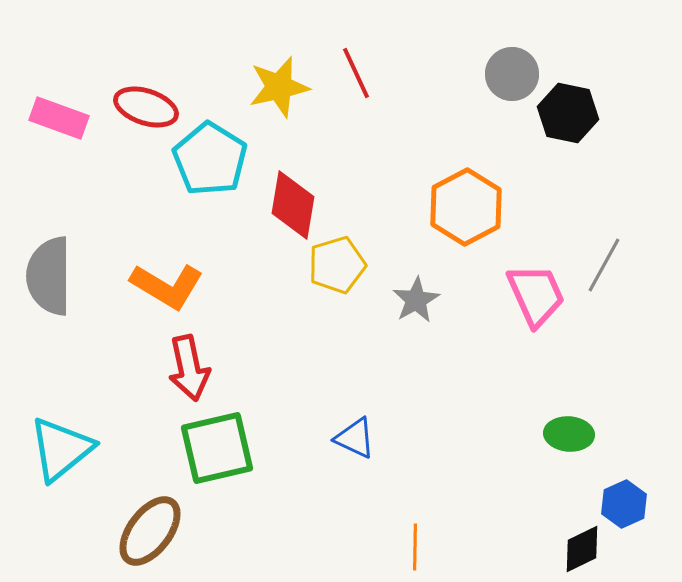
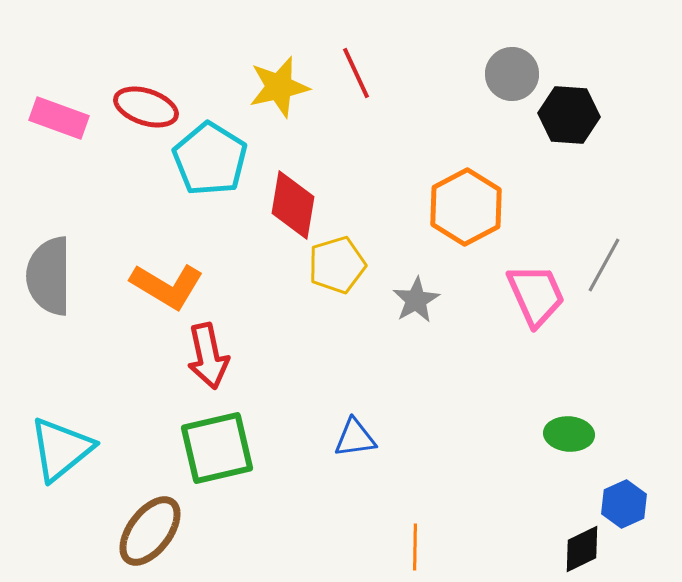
black hexagon: moved 1 px right, 2 px down; rotated 8 degrees counterclockwise
red arrow: moved 19 px right, 12 px up
blue triangle: rotated 33 degrees counterclockwise
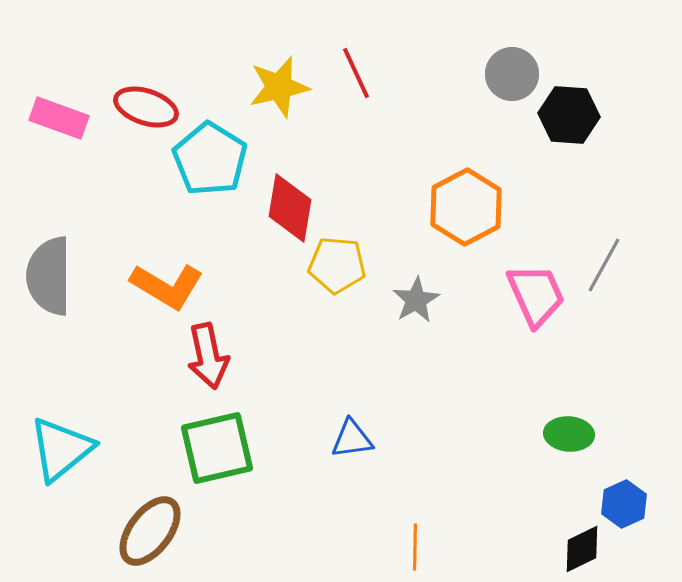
red diamond: moved 3 px left, 3 px down
yellow pentagon: rotated 22 degrees clockwise
blue triangle: moved 3 px left, 1 px down
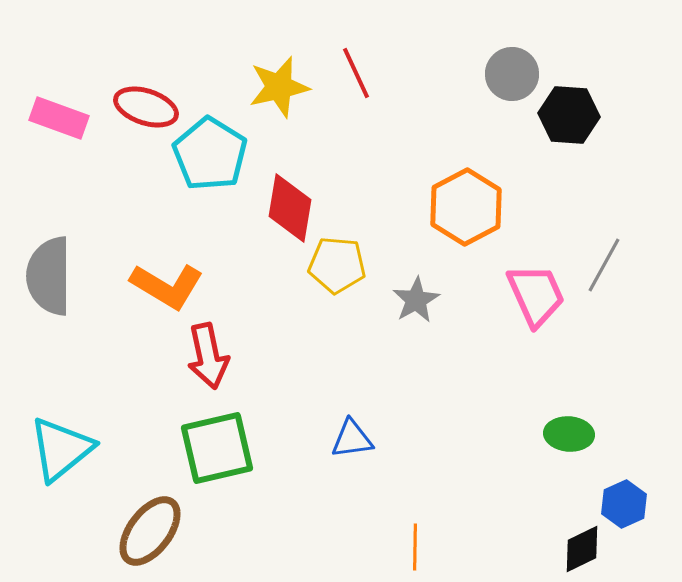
cyan pentagon: moved 5 px up
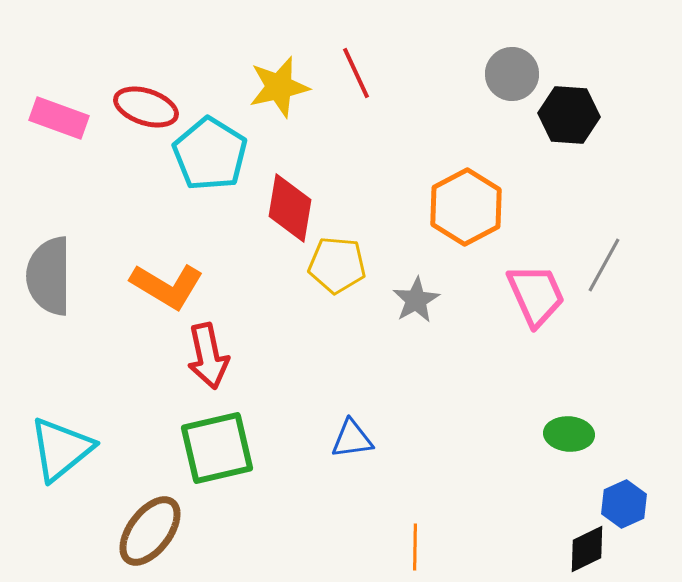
black diamond: moved 5 px right
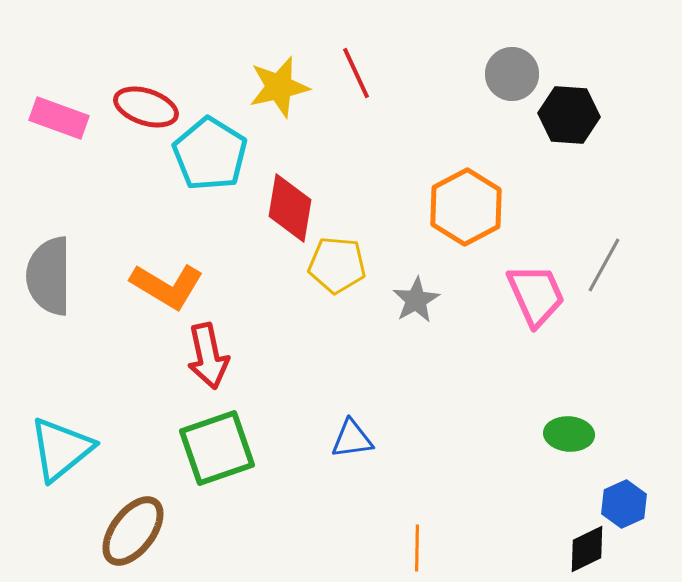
green square: rotated 6 degrees counterclockwise
brown ellipse: moved 17 px left
orange line: moved 2 px right, 1 px down
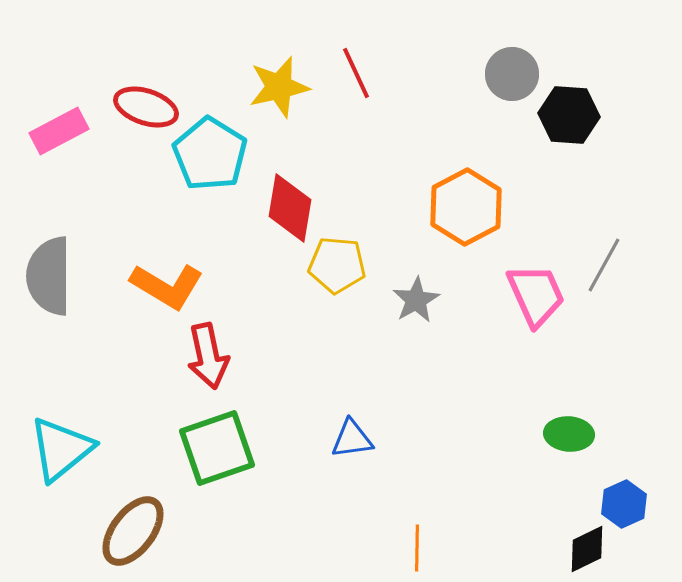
pink rectangle: moved 13 px down; rotated 48 degrees counterclockwise
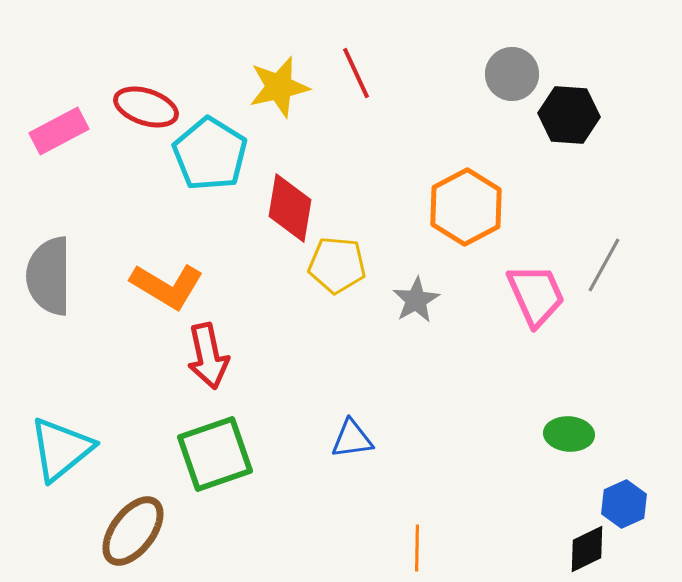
green square: moved 2 px left, 6 px down
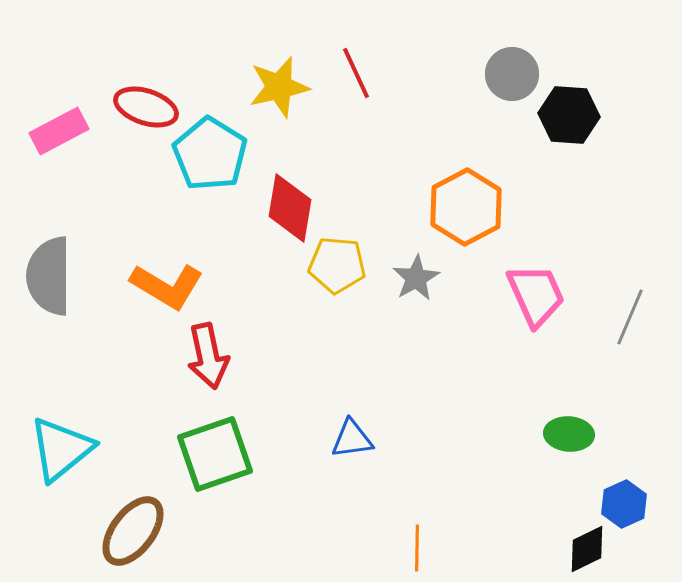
gray line: moved 26 px right, 52 px down; rotated 6 degrees counterclockwise
gray star: moved 22 px up
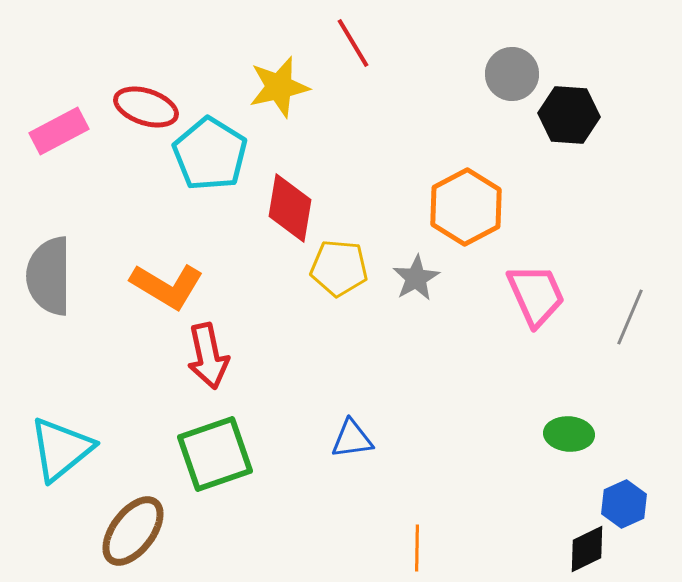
red line: moved 3 px left, 30 px up; rotated 6 degrees counterclockwise
yellow pentagon: moved 2 px right, 3 px down
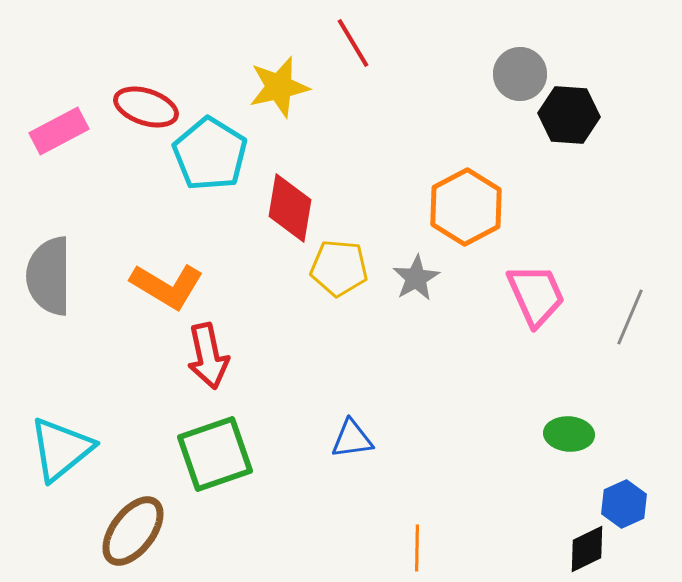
gray circle: moved 8 px right
